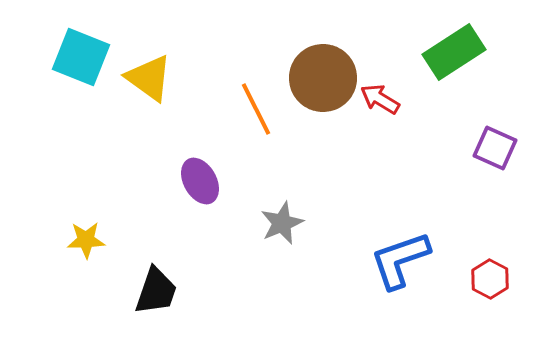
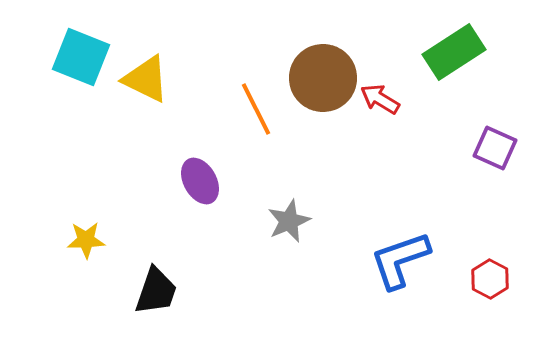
yellow triangle: moved 3 px left, 1 px down; rotated 10 degrees counterclockwise
gray star: moved 7 px right, 2 px up
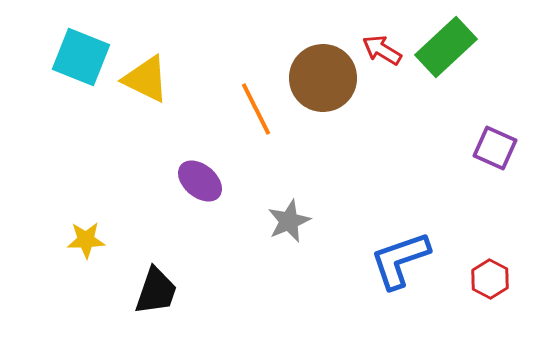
green rectangle: moved 8 px left, 5 px up; rotated 10 degrees counterclockwise
red arrow: moved 2 px right, 49 px up
purple ellipse: rotated 21 degrees counterclockwise
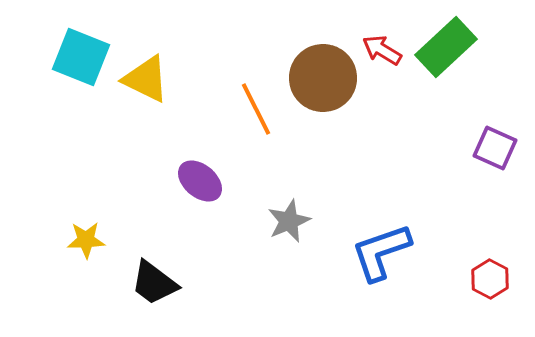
blue L-shape: moved 19 px left, 8 px up
black trapezoid: moved 2 px left, 8 px up; rotated 108 degrees clockwise
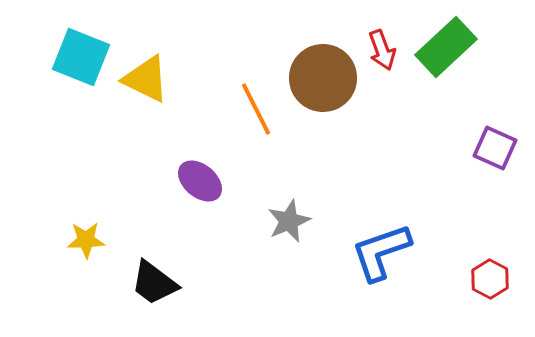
red arrow: rotated 141 degrees counterclockwise
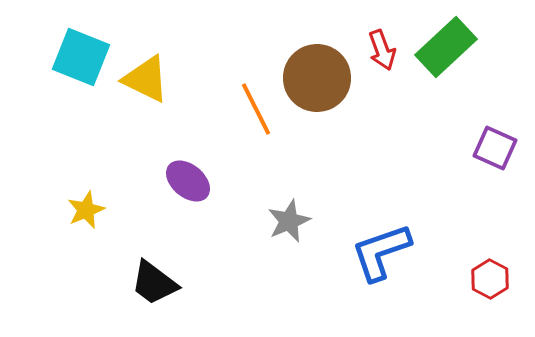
brown circle: moved 6 px left
purple ellipse: moved 12 px left
yellow star: moved 30 px up; rotated 21 degrees counterclockwise
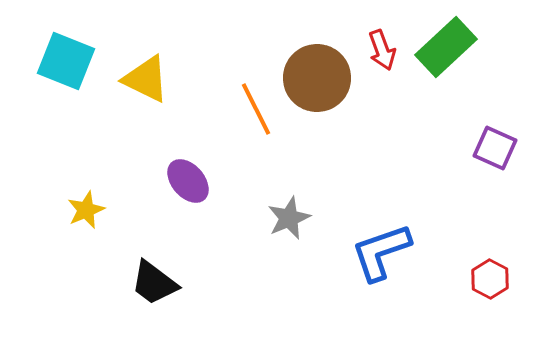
cyan square: moved 15 px left, 4 px down
purple ellipse: rotated 9 degrees clockwise
gray star: moved 3 px up
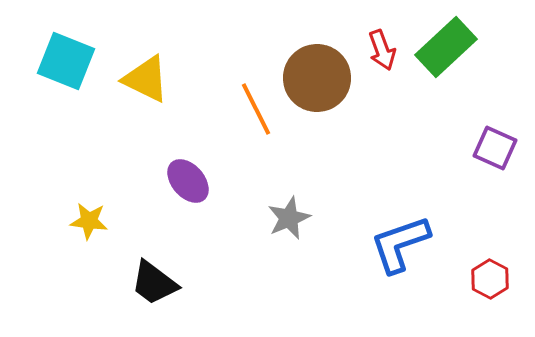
yellow star: moved 3 px right, 11 px down; rotated 30 degrees clockwise
blue L-shape: moved 19 px right, 8 px up
